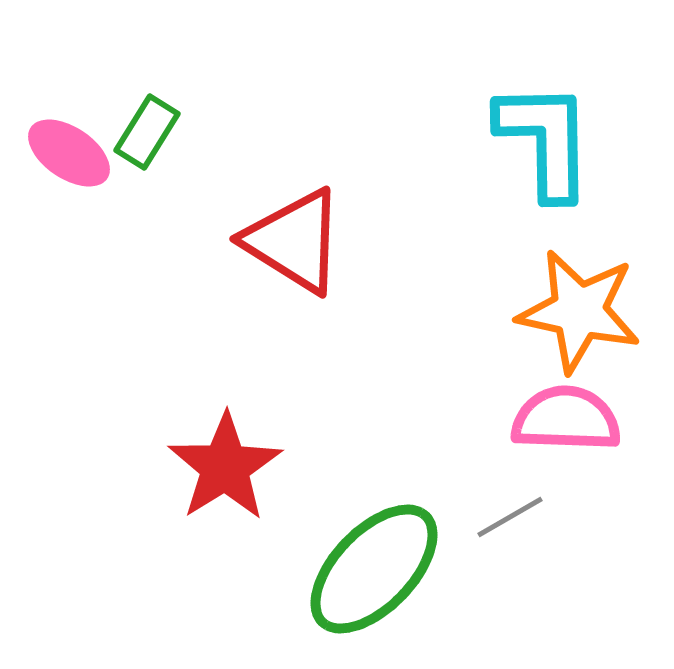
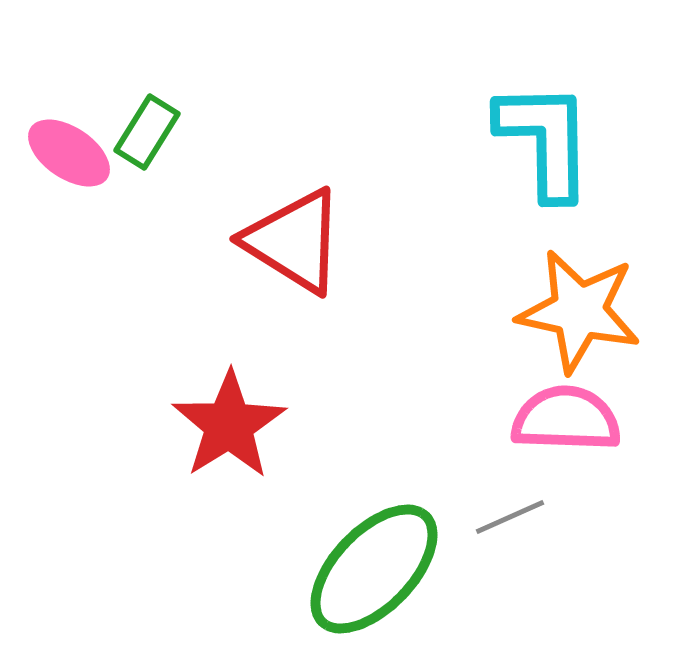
red star: moved 4 px right, 42 px up
gray line: rotated 6 degrees clockwise
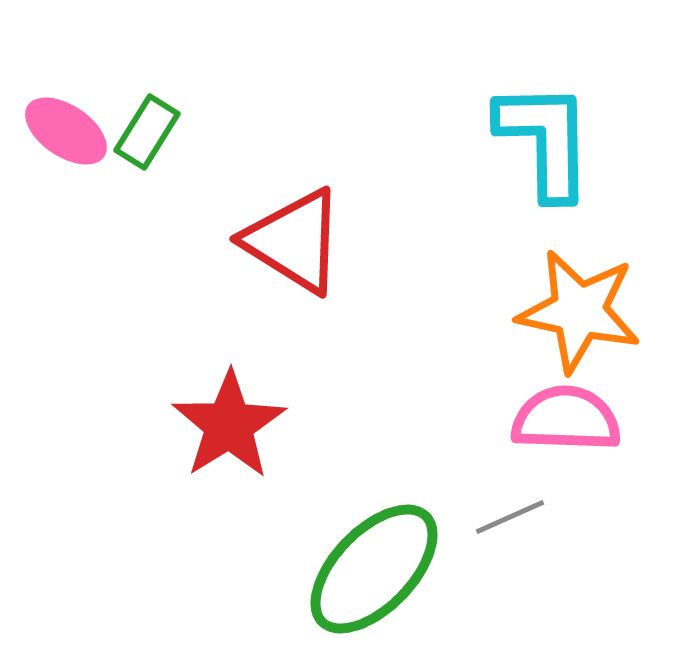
pink ellipse: moved 3 px left, 22 px up
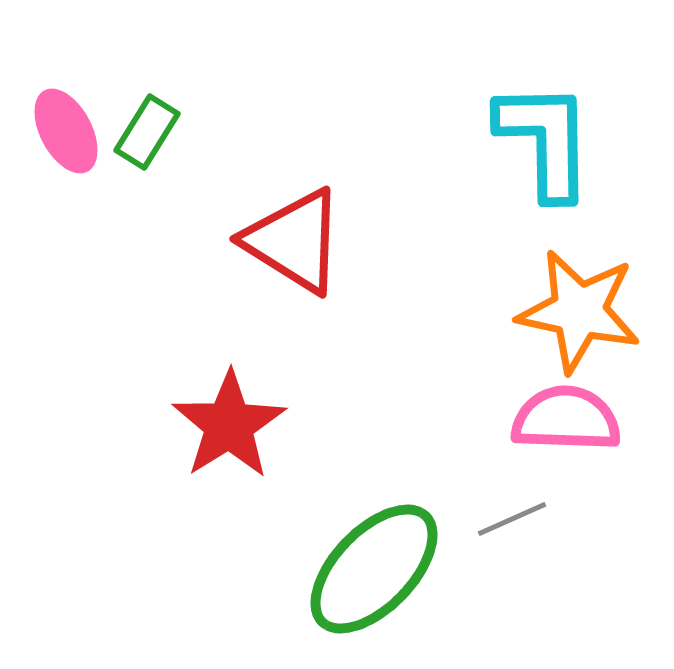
pink ellipse: rotated 28 degrees clockwise
gray line: moved 2 px right, 2 px down
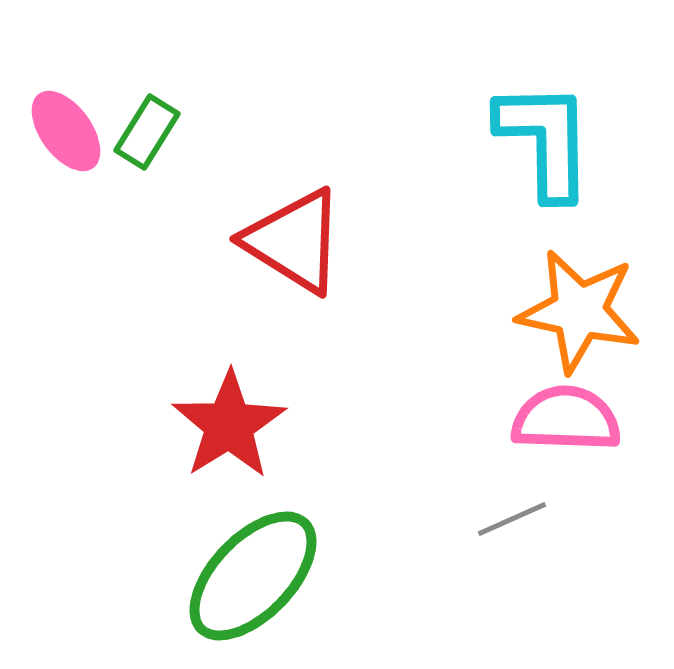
pink ellipse: rotated 8 degrees counterclockwise
green ellipse: moved 121 px left, 7 px down
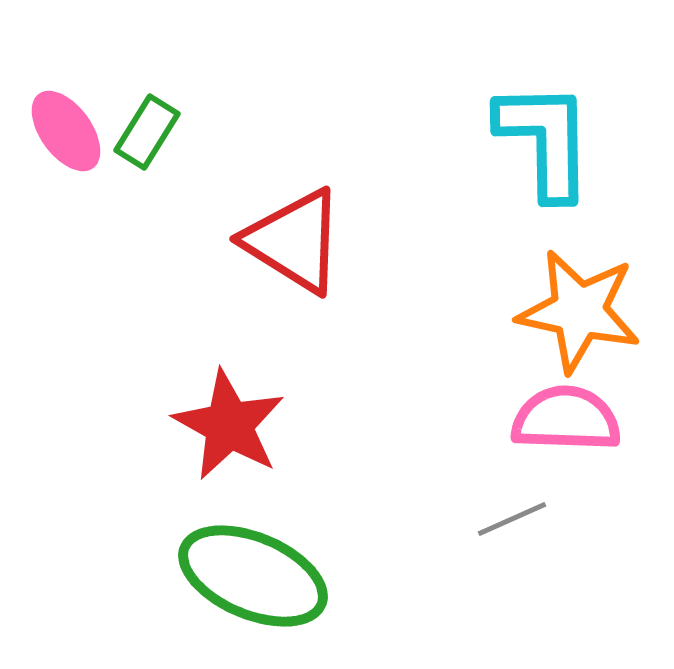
red star: rotated 11 degrees counterclockwise
green ellipse: rotated 69 degrees clockwise
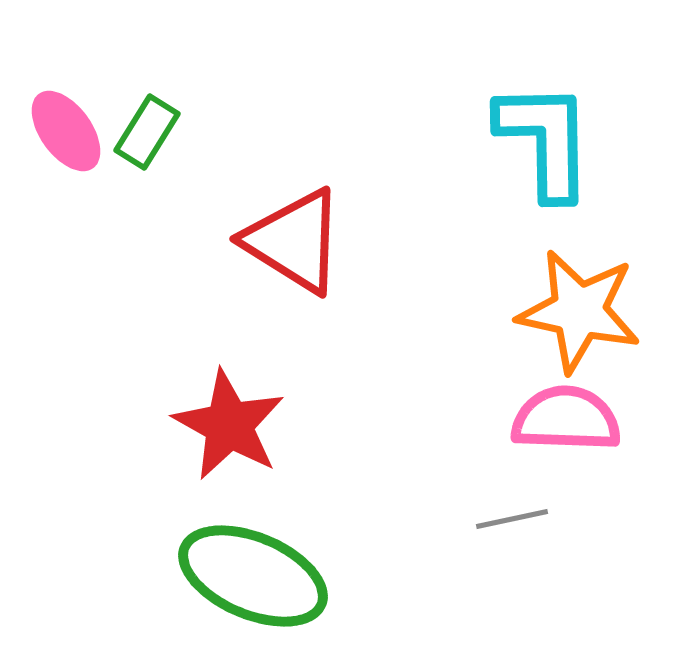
gray line: rotated 12 degrees clockwise
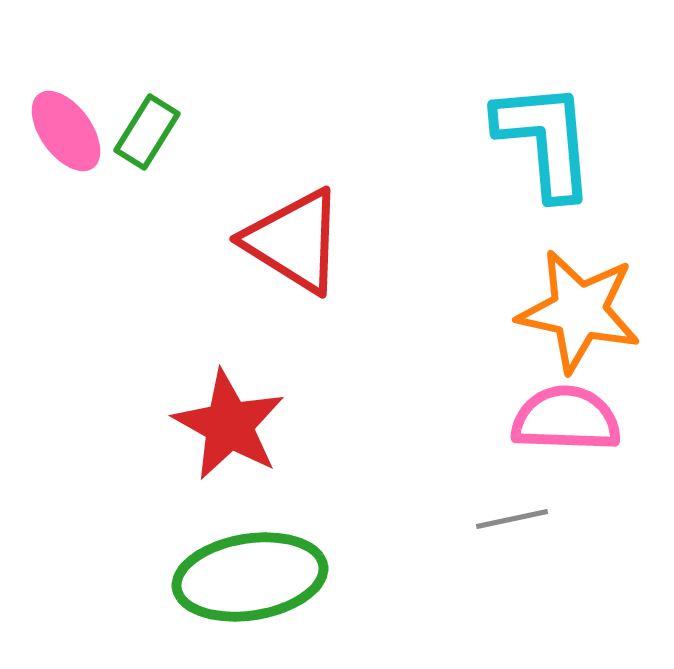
cyan L-shape: rotated 4 degrees counterclockwise
green ellipse: moved 3 px left, 1 px down; rotated 32 degrees counterclockwise
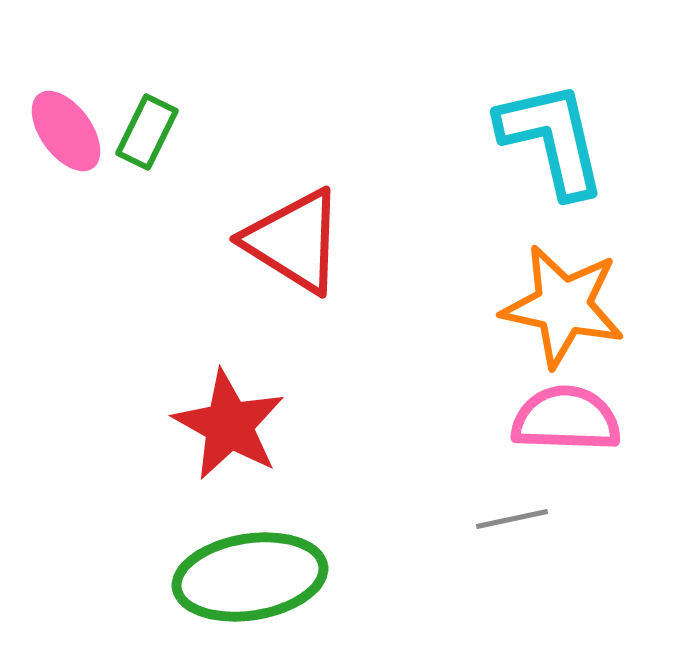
green rectangle: rotated 6 degrees counterclockwise
cyan L-shape: moved 7 px right, 1 px up; rotated 8 degrees counterclockwise
orange star: moved 16 px left, 5 px up
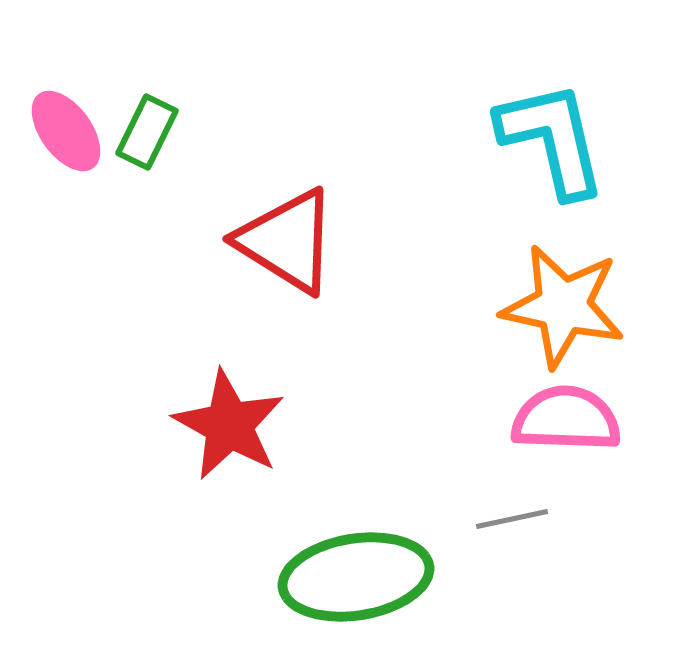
red triangle: moved 7 px left
green ellipse: moved 106 px right
